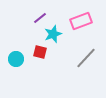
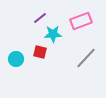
cyan star: rotated 18 degrees clockwise
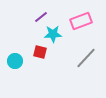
purple line: moved 1 px right, 1 px up
cyan circle: moved 1 px left, 2 px down
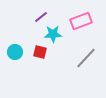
cyan circle: moved 9 px up
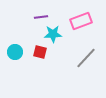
purple line: rotated 32 degrees clockwise
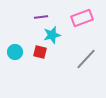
pink rectangle: moved 1 px right, 3 px up
cyan star: moved 1 px left, 1 px down; rotated 12 degrees counterclockwise
gray line: moved 1 px down
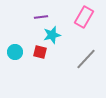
pink rectangle: moved 2 px right, 1 px up; rotated 40 degrees counterclockwise
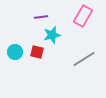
pink rectangle: moved 1 px left, 1 px up
red square: moved 3 px left
gray line: moved 2 px left; rotated 15 degrees clockwise
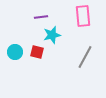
pink rectangle: rotated 35 degrees counterclockwise
gray line: moved 1 px right, 2 px up; rotated 30 degrees counterclockwise
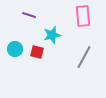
purple line: moved 12 px left, 2 px up; rotated 24 degrees clockwise
cyan circle: moved 3 px up
gray line: moved 1 px left
